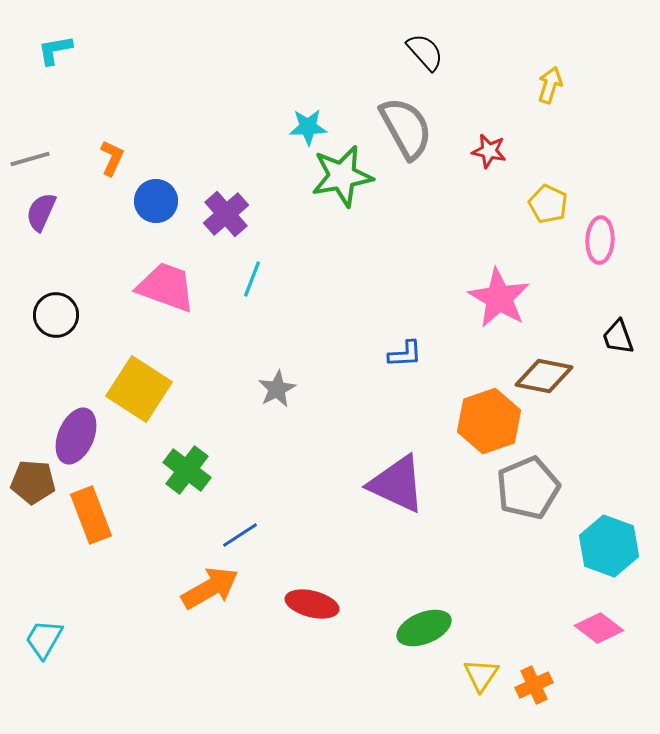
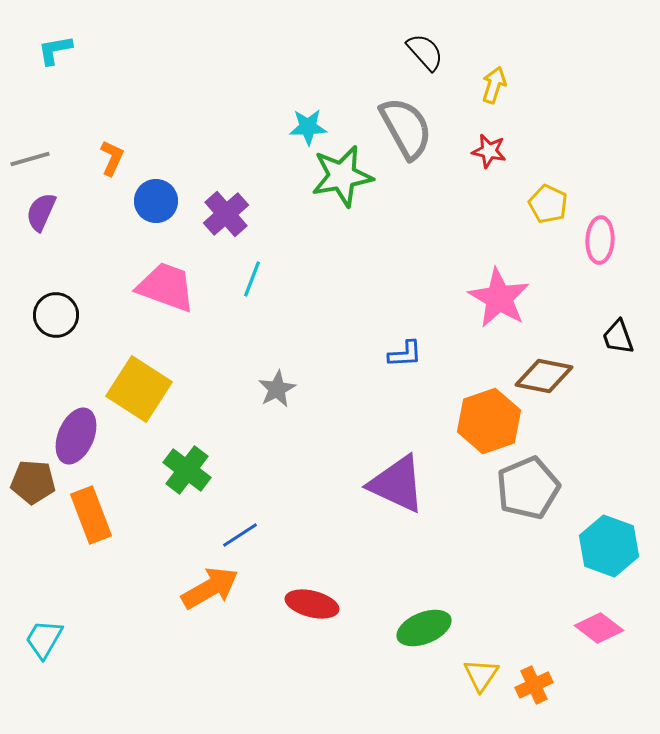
yellow arrow: moved 56 px left
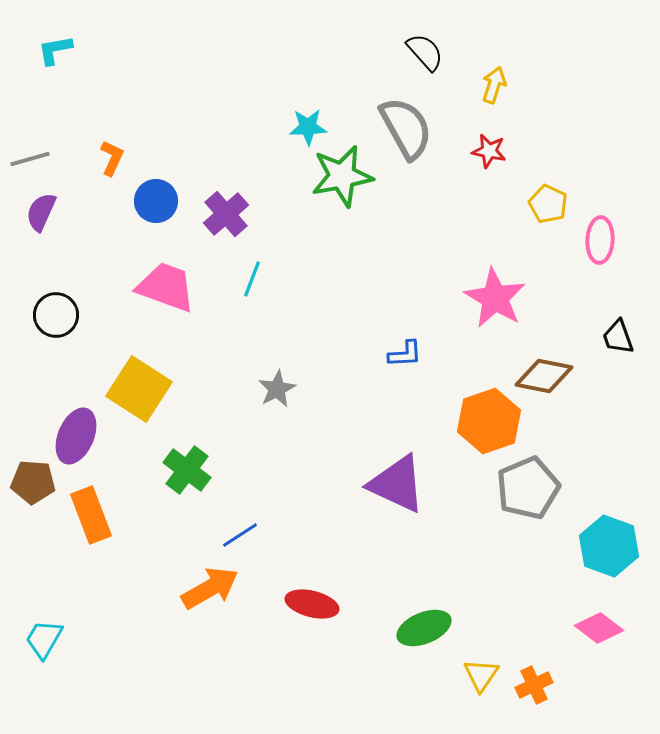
pink star: moved 4 px left
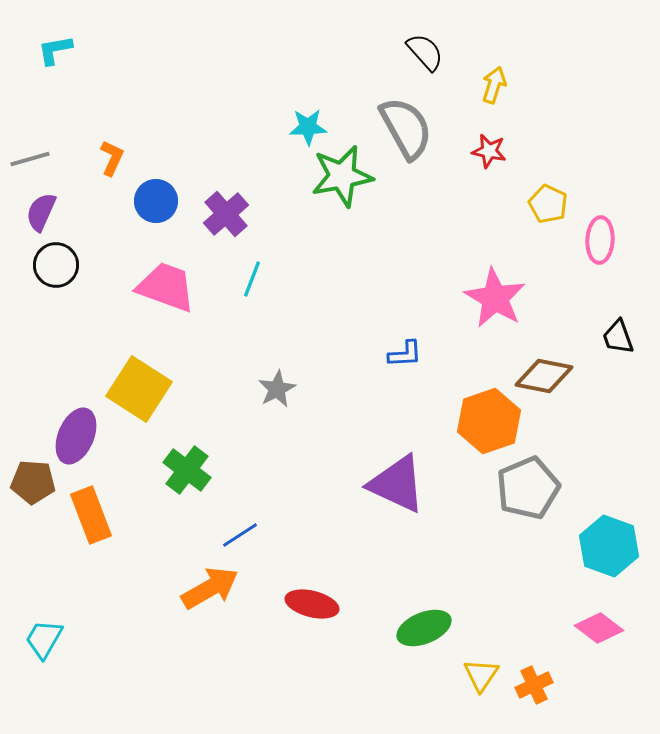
black circle: moved 50 px up
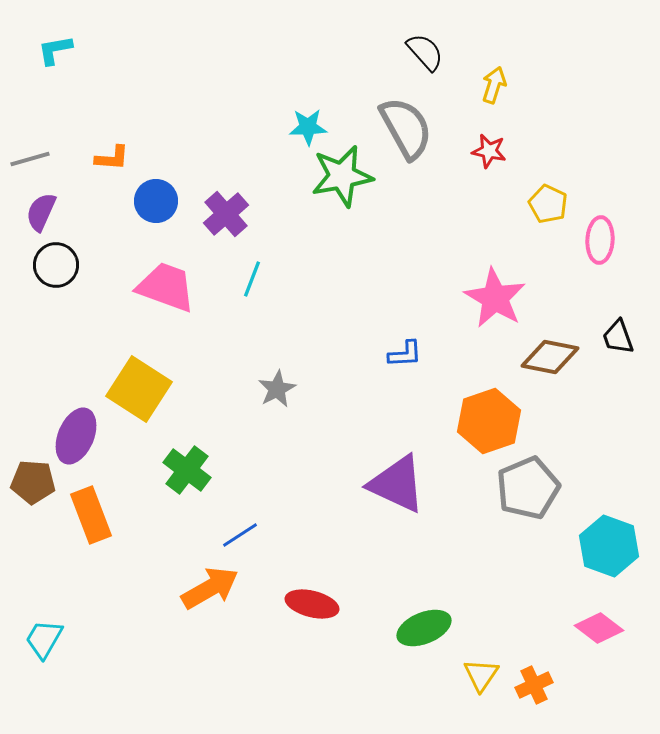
orange L-shape: rotated 69 degrees clockwise
brown diamond: moved 6 px right, 19 px up
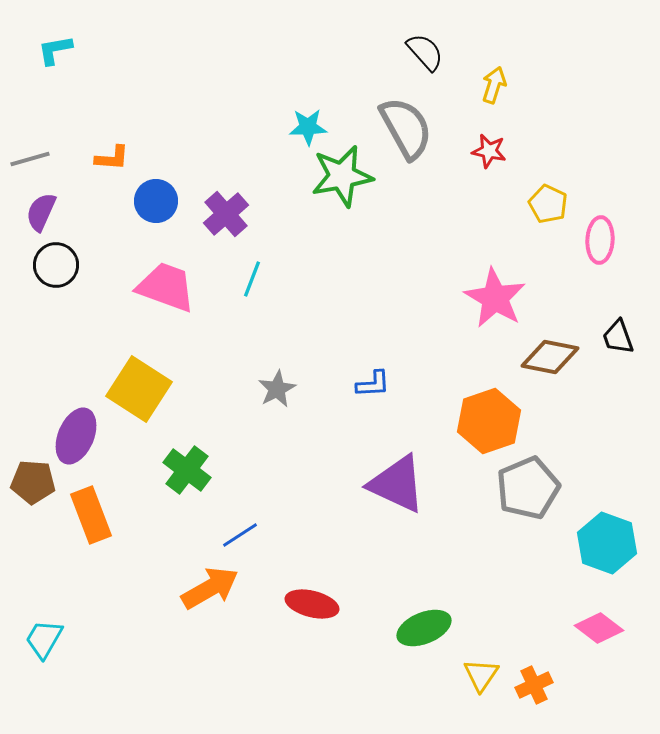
blue L-shape: moved 32 px left, 30 px down
cyan hexagon: moved 2 px left, 3 px up
